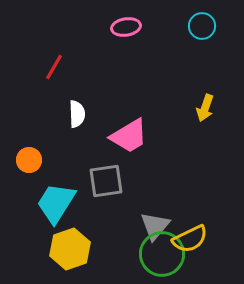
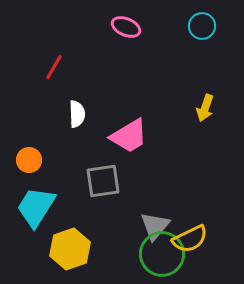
pink ellipse: rotated 32 degrees clockwise
gray square: moved 3 px left
cyan trapezoid: moved 20 px left, 4 px down
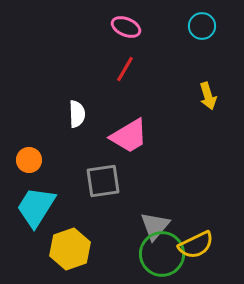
red line: moved 71 px right, 2 px down
yellow arrow: moved 3 px right, 12 px up; rotated 36 degrees counterclockwise
yellow semicircle: moved 6 px right, 6 px down
